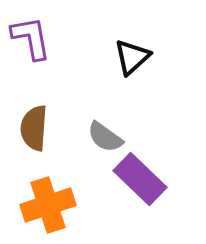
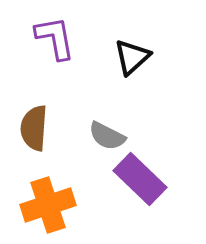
purple L-shape: moved 24 px right
gray semicircle: moved 2 px right, 1 px up; rotated 9 degrees counterclockwise
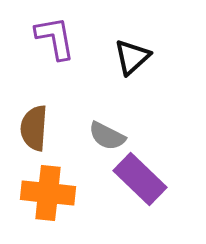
orange cross: moved 12 px up; rotated 24 degrees clockwise
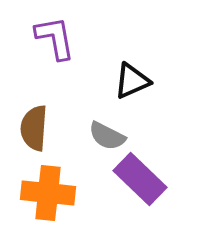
black triangle: moved 24 px down; rotated 18 degrees clockwise
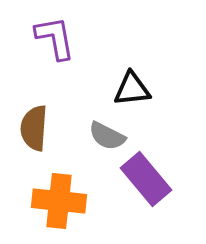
black triangle: moved 8 px down; rotated 18 degrees clockwise
purple rectangle: moved 6 px right; rotated 6 degrees clockwise
orange cross: moved 11 px right, 8 px down
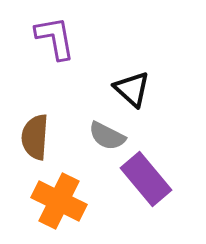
black triangle: rotated 48 degrees clockwise
brown semicircle: moved 1 px right, 9 px down
orange cross: rotated 20 degrees clockwise
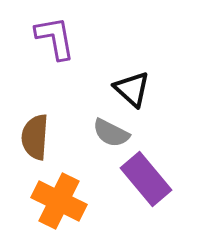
gray semicircle: moved 4 px right, 3 px up
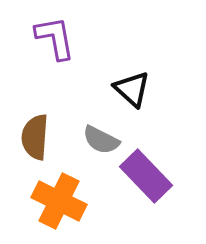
gray semicircle: moved 10 px left, 7 px down
purple rectangle: moved 3 px up; rotated 4 degrees counterclockwise
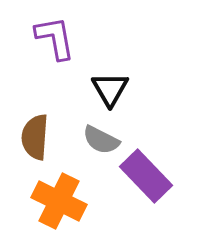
black triangle: moved 22 px left; rotated 18 degrees clockwise
